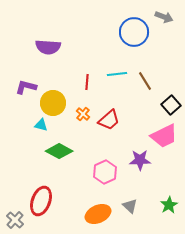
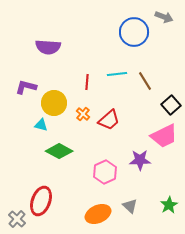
yellow circle: moved 1 px right
gray cross: moved 2 px right, 1 px up
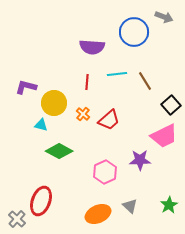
purple semicircle: moved 44 px right
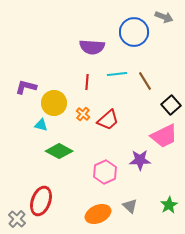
red trapezoid: moved 1 px left
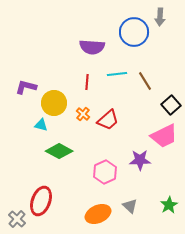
gray arrow: moved 4 px left; rotated 72 degrees clockwise
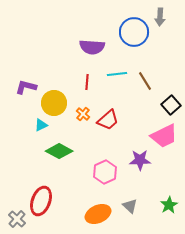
cyan triangle: rotated 40 degrees counterclockwise
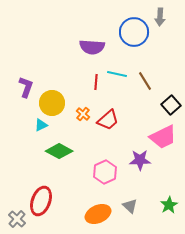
cyan line: rotated 18 degrees clockwise
red line: moved 9 px right
purple L-shape: rotated 95 degrees clockwise
yellow circle: moved 2 px left
pink trapezoid: moved 1 px left, 1 px down
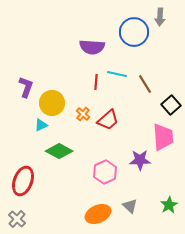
brown line: moved 3 px down
pink trapezoid: rotated 68 degrees counterclockwise
red ellipse: moved 18 px left, 20 px up
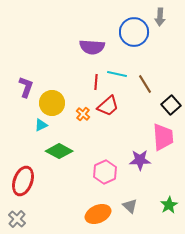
red trapezoid: moved 14 px up
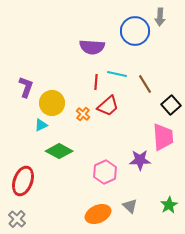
blue circle: moved 1 px right, 1 px up
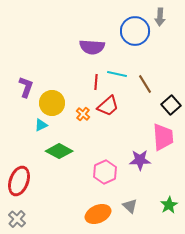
red ellipse: moved 4 px left
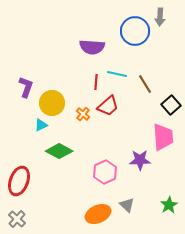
gray triangle: moved 3 px left, 1 px up
